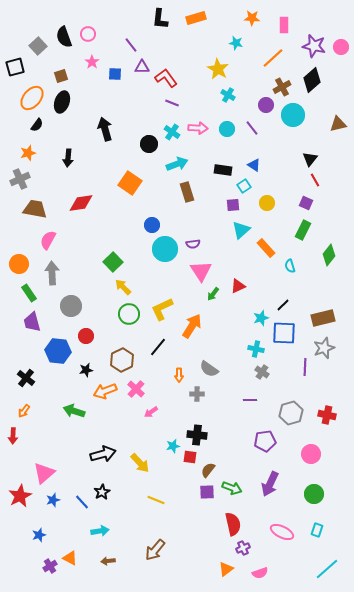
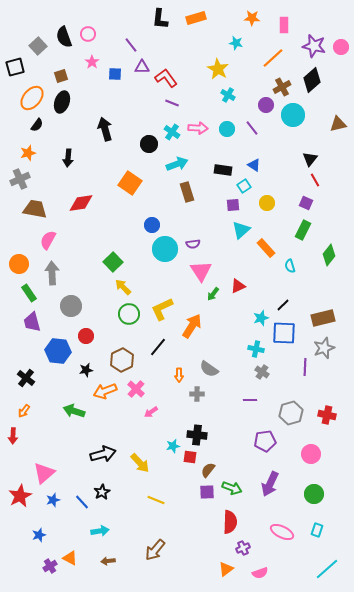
red semicircle at (233, 524): moved 3 px left, 2 px up; rotated 15 degrees clockwise
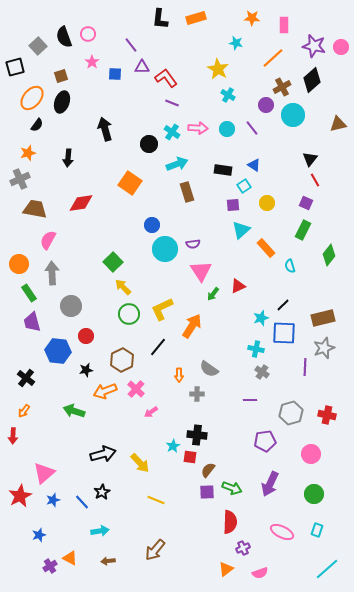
cyan star at (173, 446): rotated 16 degrees counterclockwise
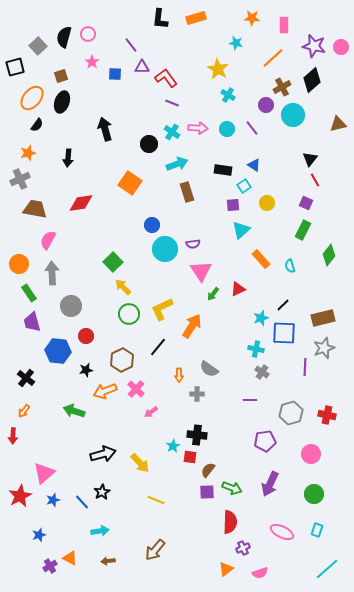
black semicircle at (64, 37): rotated 35 degrees clockwise
orange rectangle at (266, 248): moved 5 px left, 11 px down
red triangle at (238, 286): moved 3 px down
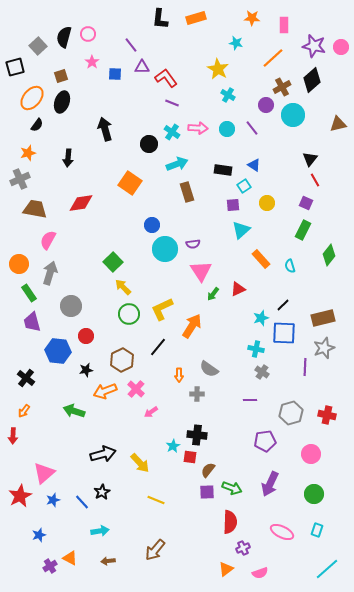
gray arrow at (52, 273): moved 2 px left; rotated 20 degrees clockwise
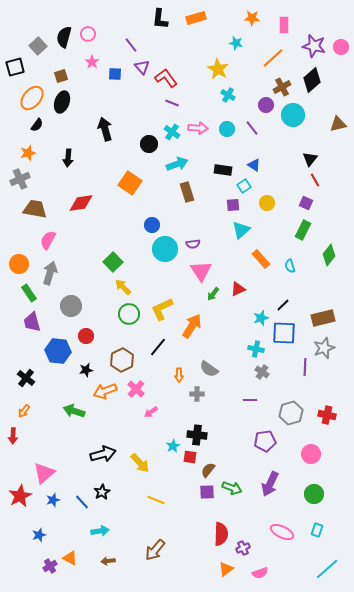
purple triangle at (142, 67): rotated 49 degrees clockwise
red semicircle at (230, 522): moved 9 px left, 12 px down
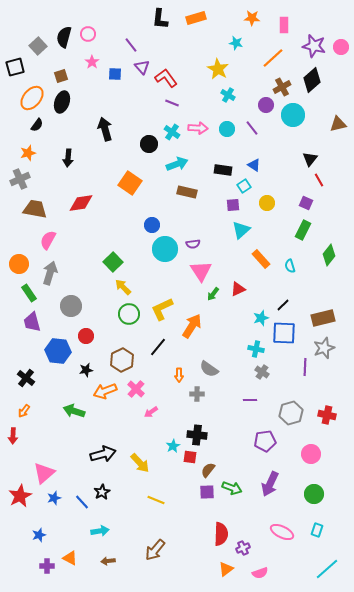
red line at (315, 180): moved 4 px right
brown rectangle at (187, 192): rotated 60 degrees counterclockwise
blue star at (53, 500): moved 1 px right, 2 px up
purple cross at (50, 566): moved 3 px left; rotated 32 degrees clockwise
